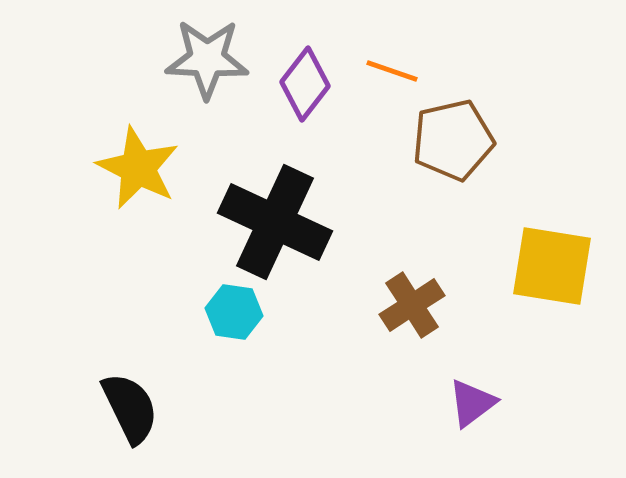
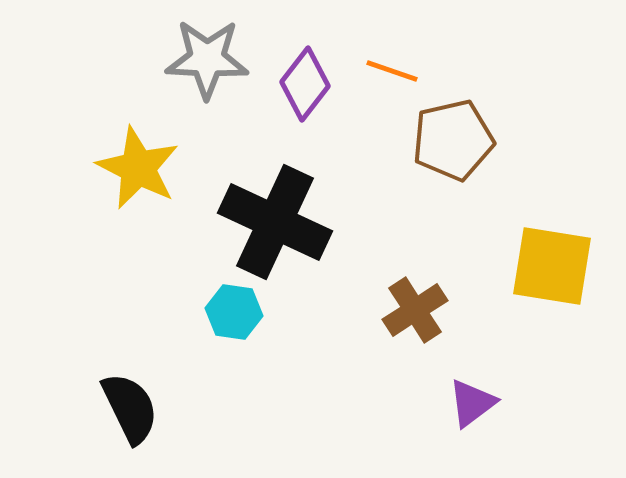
brown cross: moved 3 px right, 5 px down
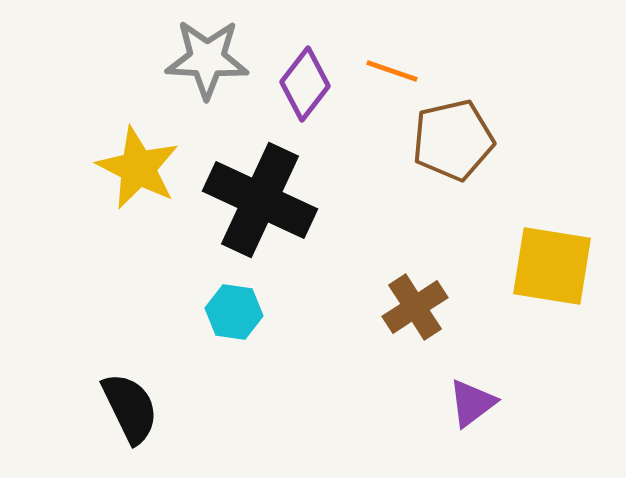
black cross: moved 15 px left, 22 px up
brown cross: moved 3 px up
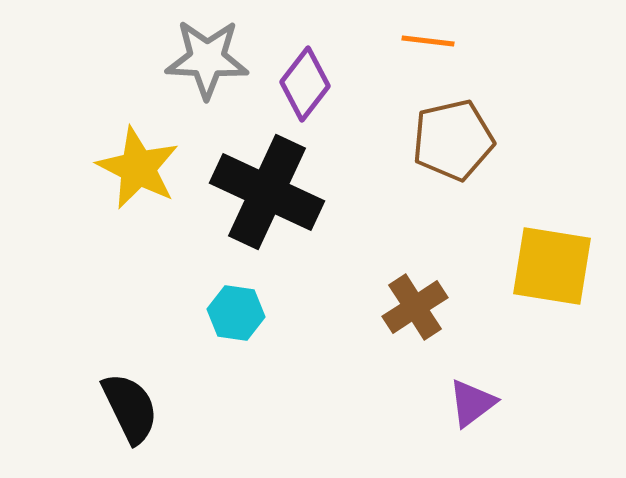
orange line: moved 36 px right, 30 px up; rotated 12 degrees counterclockwise
black cross: moved 7 px right, 8 px up
cyan hexagon: moved 2 px right, 1 px down
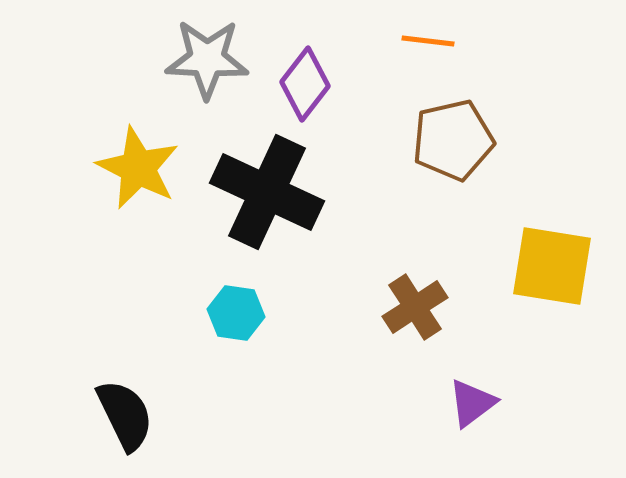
black semicircle: moved 5 px left, 7 px down
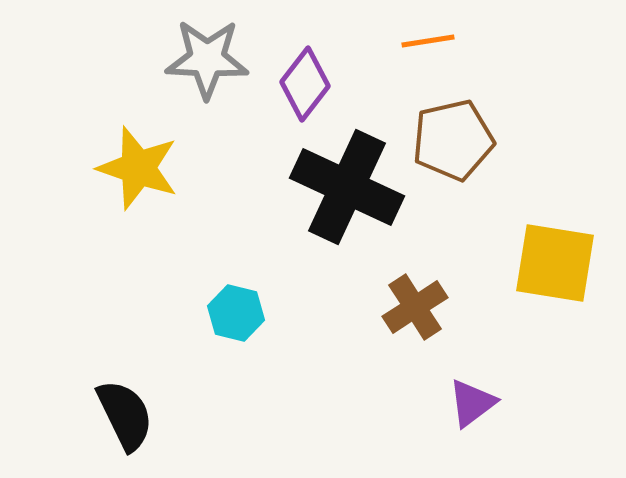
orange line: rotated 16 degrees counterclockwise
yellow star: rotated 8 degrees counterclockwise
black cross: moved 80 px right, 5 px up
yellow square: moved 3 px right, 3 px up
cyan hexagon: rotated 6 degrees clockwise
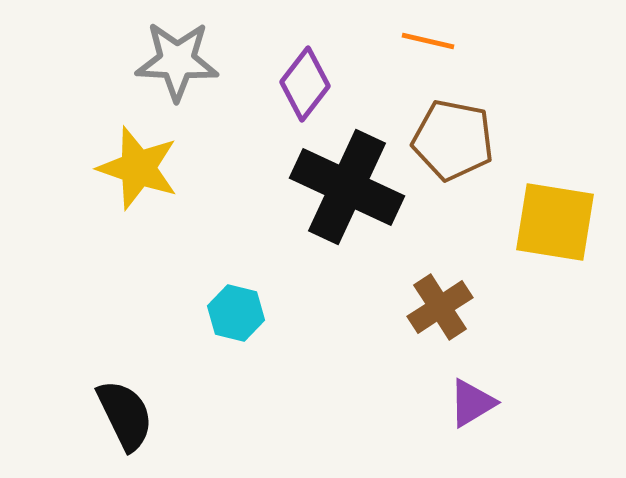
orange line: rotated 22 degrees clockwise
gray star: moved 30 px left, 2 px down
brown pentagon: rotated 24 degrees clockwise
yellow square: moved 41 px up
brown cross: moved 25 px right
purple triangle: rotated 6 degrees clockwise
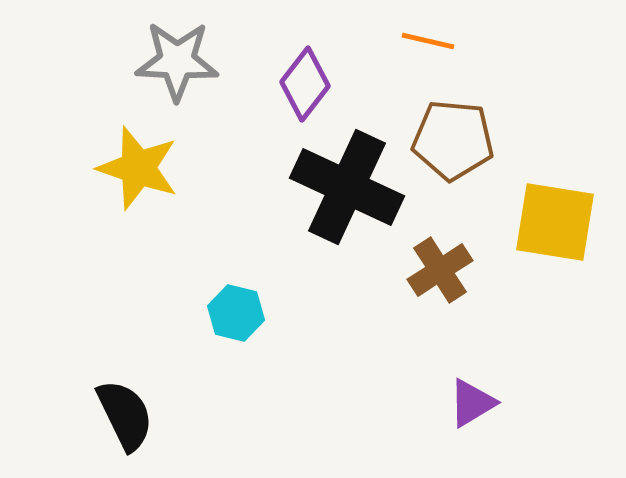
brown pentagon: rotated 6 degrees counterclockwise
brown cross: moved 37 px up
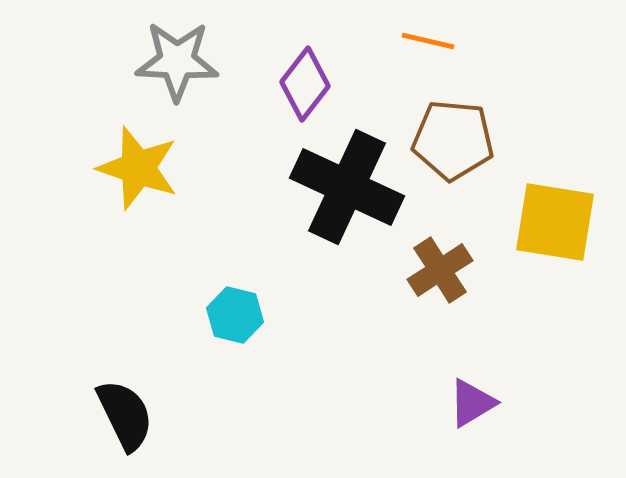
cyan hexagon: moved 1 px left, 2 px down
